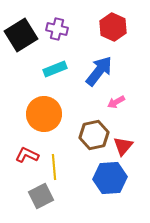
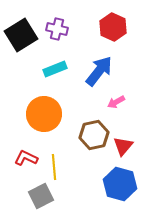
red L-shape: moved 1 px left, 3 px down
blue hexagon: moved 10 px right, 6 px down; rotated 20 degrees clockwise
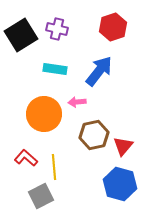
red hexagon: rotated 16 degrees clockwise
cyan rectangle: rotated 30 degrees clockwise
pink arrow: moved 39 px left; rotated 24 degrees clockwise
red L-shape: rotated 15 degrees clockwise
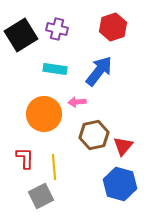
red L-shape: moved 1 px left; rotated 50 degrees clockwise
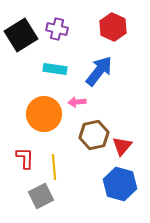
red hexagon: rotated 16 degrees counterclockwise
red triangle: moved 1 px left
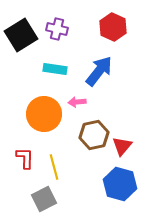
yellow line: rotated 10 degrees counterclockwise
gray square: moved 3 px right, 3 px down
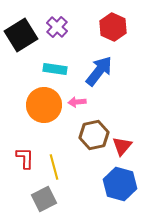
purple cross: moved 2 px up; rotated 30 degrees clockwise
orange circle: moved 9 px up
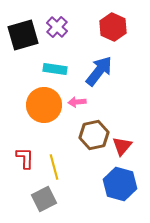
black square: moved 2 px right; rotated 16 degrees clockwise
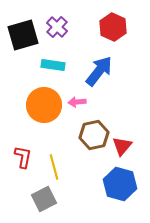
cyan rectangle: moved 2 px left, 4 px up
red L-shape: moved 2 px left, 1 px up; rotated 10 degrees clockwise
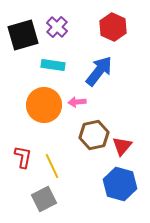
yellow line: moved 2 px left, 1 px up; rotated 10 degrees counterclockwise
